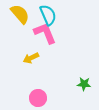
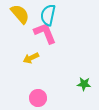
cyan semicircle: rotated 145 degrees counterclockwise
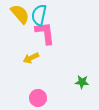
cyan semicircle: moved 9 px left
pink L-shape: rotated 15 degrees clockwise
green star: moved 2 px left, 2 px up
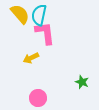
green star: rotated 16 degrees clockwise
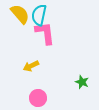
yellow arrow: moved 8 px down
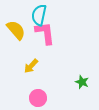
yellow semicircle: moved 4 px left, 16 px down
yellow arrow: rotated 21 degrees counterclockwise
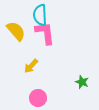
cyan semicircle: moved 1 px right; rotated 15 degrees counterclockwise
yellow semicircle: moved 1 px down
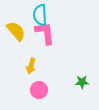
yellow arrow: rotated 28 degrees counterclockwise
green star: rotated 24 degrees counterclockwise
pink circle: moved 1 px right, 8 px up
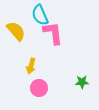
cyan semicircle: rotated 20 degrees counterclockwise
pink L-shape: moved 8 px right
pink circle: moved 2 px up
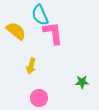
yellow semicircle: rotated 10 degrees counterclockwise
pink circle: moved 10 px down
